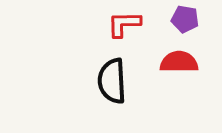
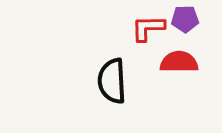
purple pentagon: rotated 12 degrees counterclockwise
red L-shape: moved 24 px right, 4 px down
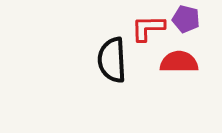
purple pentagon: moved 1 px right; rotated 16 degrees clockwise
black semicircle: moved 21 px up
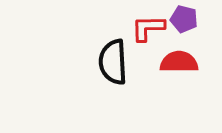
purple pentagon: moved 2 px left
black semicircle: moved 1 px right, 2 px down
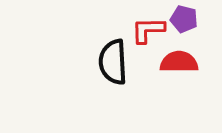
red L-shape: moved 2 px down
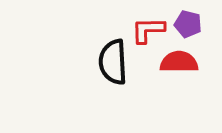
purple pentagon: moved 4 px right, 5 px down
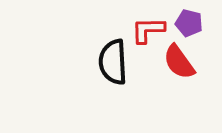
purple pentagon: moved 1 px right, 1 px up
red semicircle: rotated 126 degrees counterclockwise
